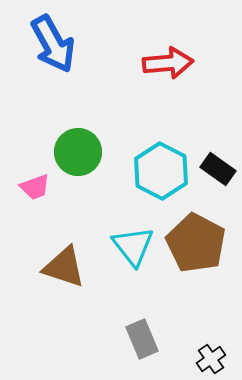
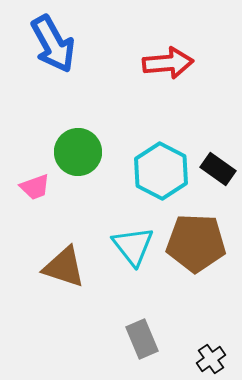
brown pentagon: rotated 26 degrees counterclockwise
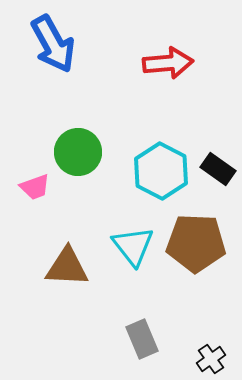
brown triangle: moved 3 px right; rotated 15 degrees counterclockwise
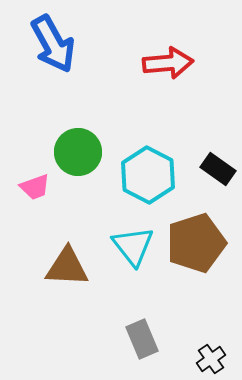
cyan hexagon: moved 13 px left, 4 px down
brown pentagon: rotated 20 degrees counterclockwise
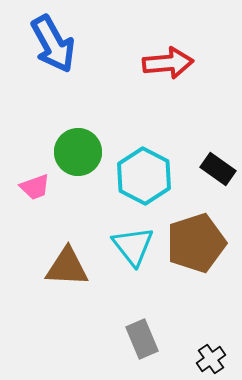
cyan hexagon: moved 4 px left, 1 px down
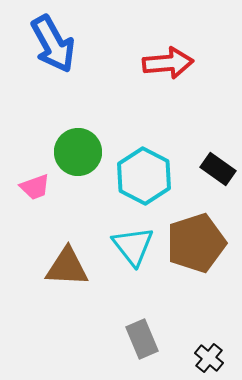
black cross: moved 2 px left, 1 px up; rotated 16 degrees counterclockwise
